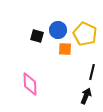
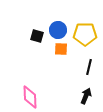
yellow pentagon: rotated 25 degrees counterclockwise
orange square: moved 4 px left
black line: moved 3 px left, 5 px up
pink diamond: moved 13 px down
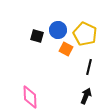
yellow pentagon: rotated 25 degrees clockwise
orange square: moved 5 px right; rotated 24 degrees clockwise
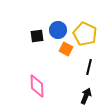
black square: rotated 24 degrees counterclockwise
pink diamond: moved 7 px right, 11 px up
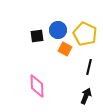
orange square: moved 1 px left
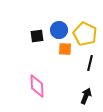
blue circle: moved 1 px right
orange square: rotated 24 degrees counterclockwise
black line: moved 1 px right, 4 px up
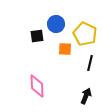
blue circle: moved 3 px left, 6 px up
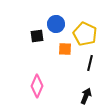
pink diamond: rotated 25 degrees clockwise
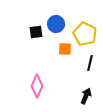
black square: moved 1 px left, 4 px up
